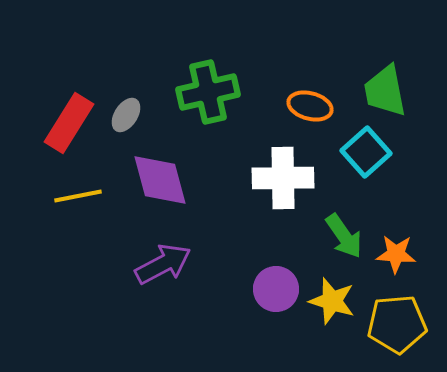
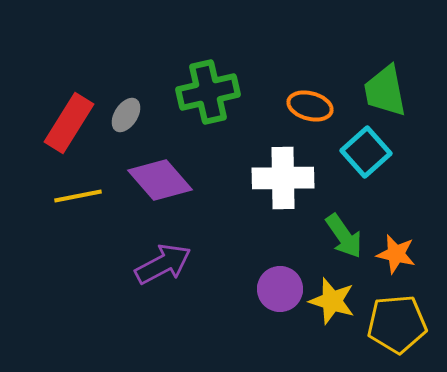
purple diamond: rotated 26 degrees counterclockwise
orange star: rotated 9 degrees clockwise
purple circle: moved 4 px right
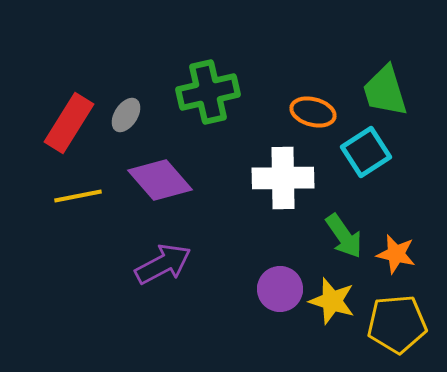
green trapezoid: rotated 6 degrees counterclockwise
orange ellipse: moved 3 px right, 6 px down
cyan square: rotated 9 degrees clockwise
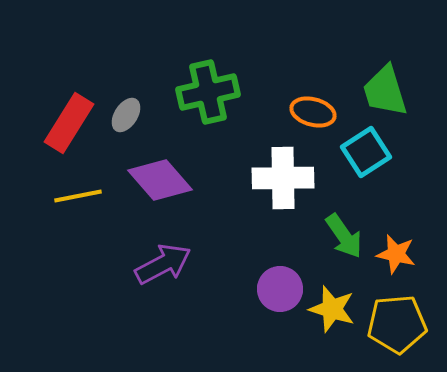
yellow star: moved 8 px down
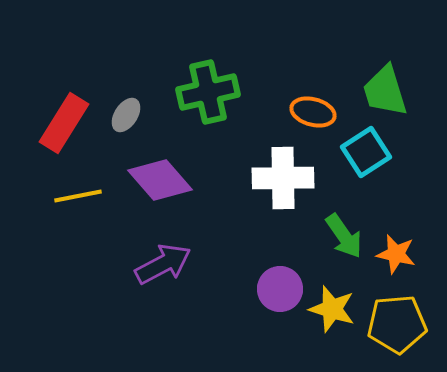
red rectangle: moved 5 px left
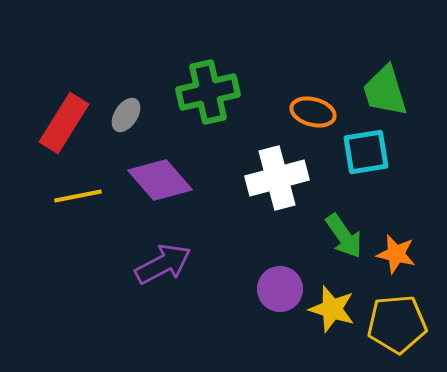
cyan square: rotated 24 degrees clockwise
white cross: moved 6 px left; rotated 14 degrees counterclockwise
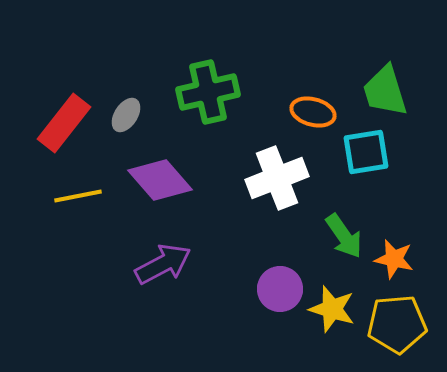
red rectangle: rotated 6 degrees clockwise
white cross: rotated 6 degrees counterclockwise
orange star: moved 2 px left, 5 px down
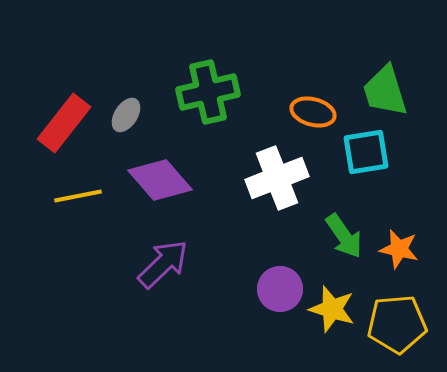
orange star: moved 5 px right, 10 px up
purple arrow: rotated 16 degrees counterclockwise
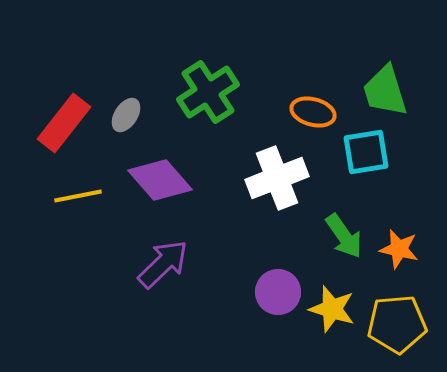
green cross: rotated 20 degrees counterclockwise
purple circle: moved 2 px left, 3 px down
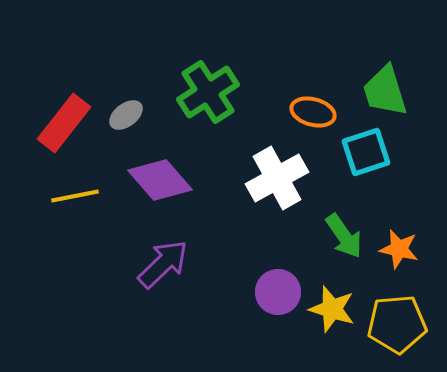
gray ellipse: rotated 20 degrees clockwise
cyan square: rotated 9 degrees counterclockwise
white cross: rotated 8 degrees counterclockwise
yellow line: moved 3 px left
